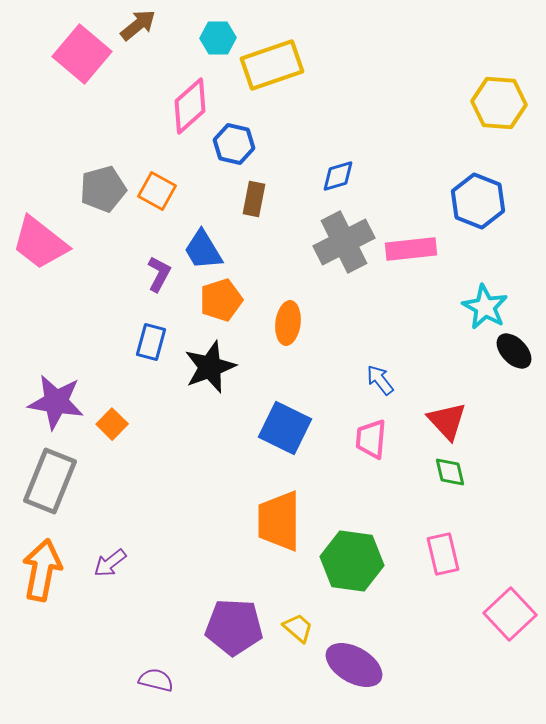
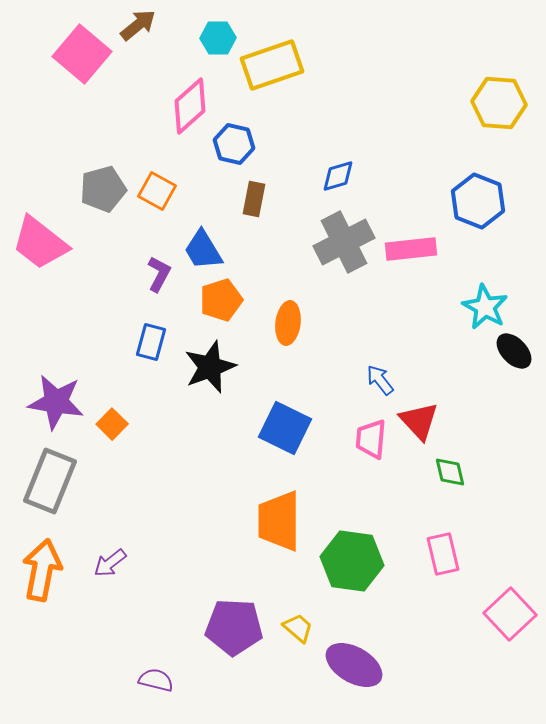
red triangle at (447, 421): moved 28 px left
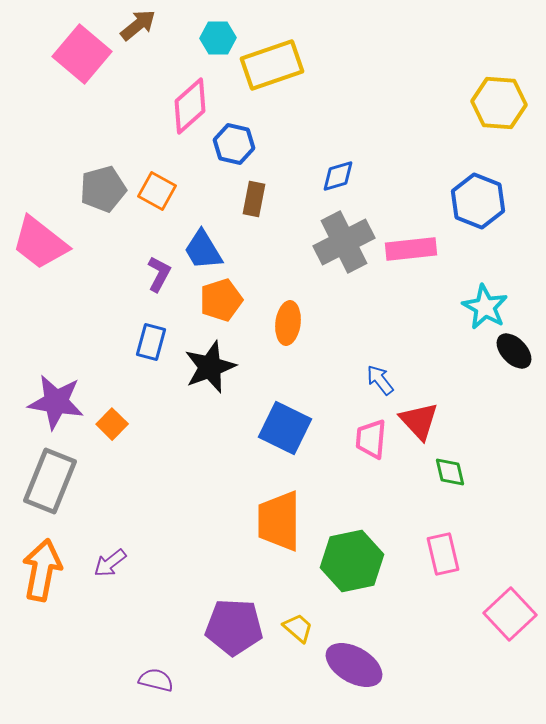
green hexagon at (352, 561): rotated 20 degrees counterclockwise
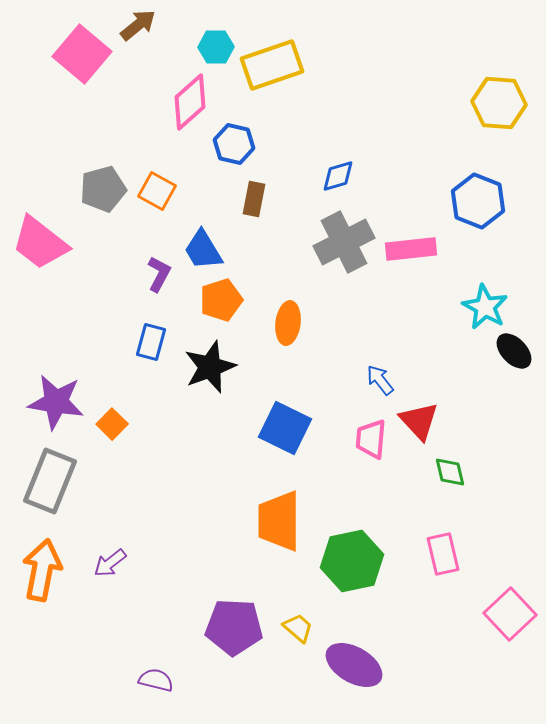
cyan hexagon at (218, 38): moved 2 px left, 9 px down
pink diamond at (190, 106): moved 4 px up
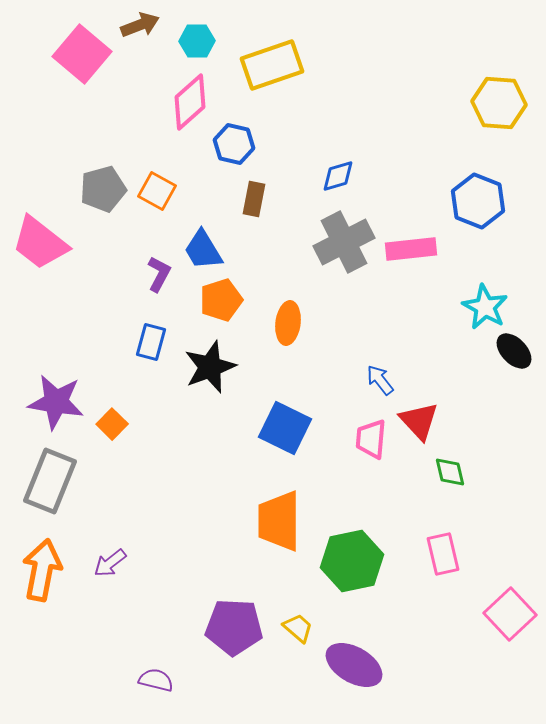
brown arrow at (138, 25): moved 2 px right; rotated 18 degrees clockwise
cyan hexagon at (216, 47): moved 19 px left, 6 px up
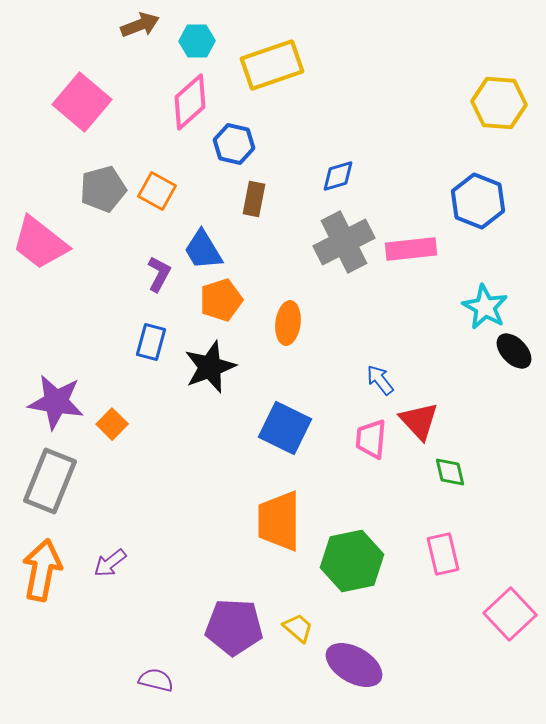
pink square at (82, 54): moved 48 px down
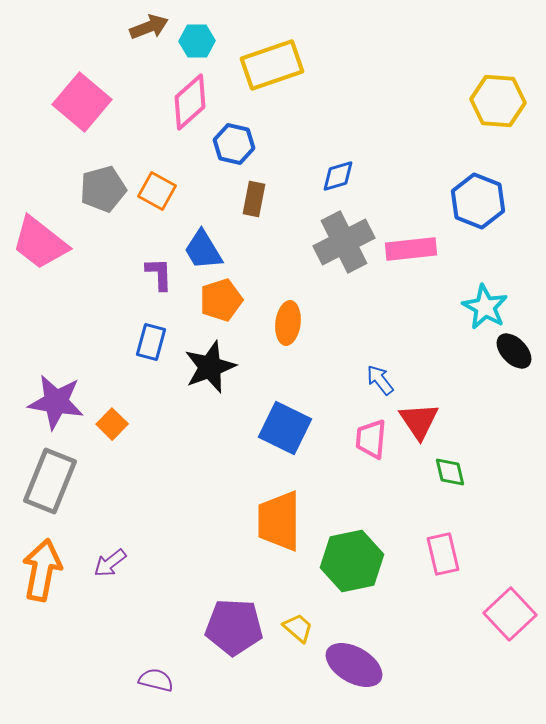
brown arrow at (140, 25): moved 9 px right, 2 px down
yellow hexagon at (499, 103): moved 1 px left, 2 px up
purple L-shape at (159, 274): rotated 30 degrees counterclockwise
red triangle at (419, 421): rotated 9 degrees clockwise
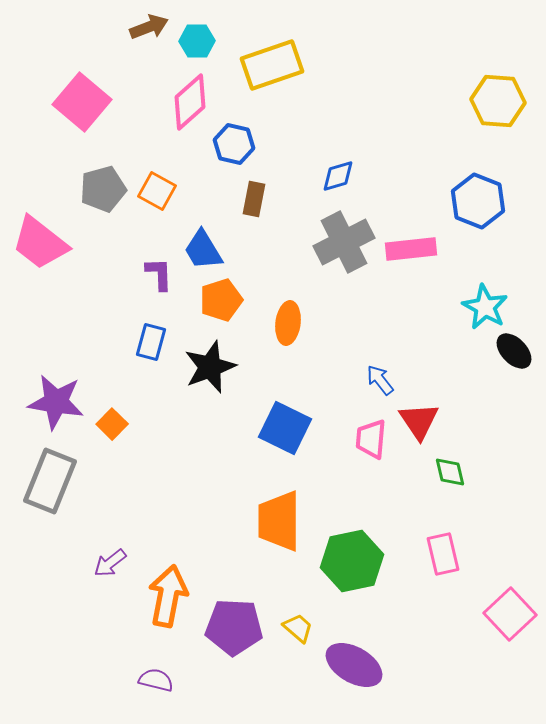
orange arrow at (42, 570): moved 126 px right, 26 px down
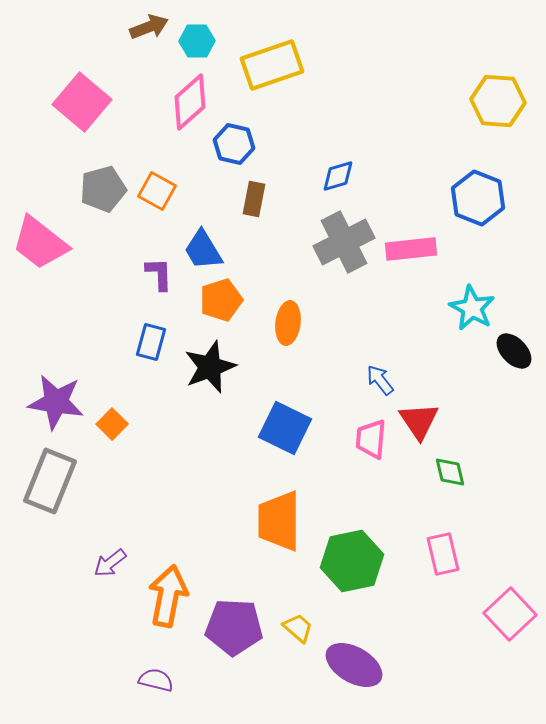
blue hexagon at (478, 201): moved 3 px up
cyan star at (485, 307): moved 13 px left, 1 px down
